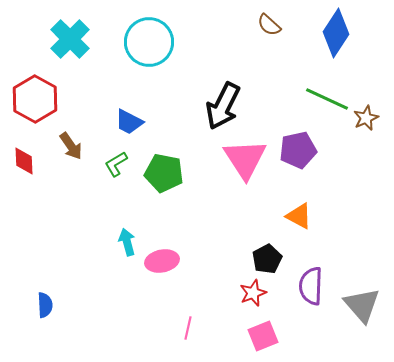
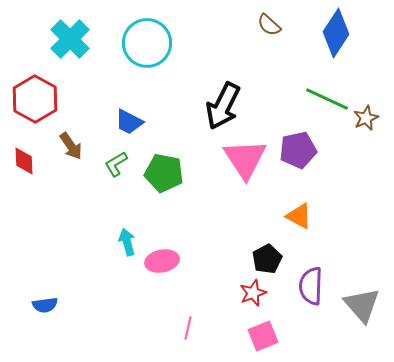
cyan circle: moved 2 px left, 1 px down
blue semicircle: rotated 85 degrees clockwise
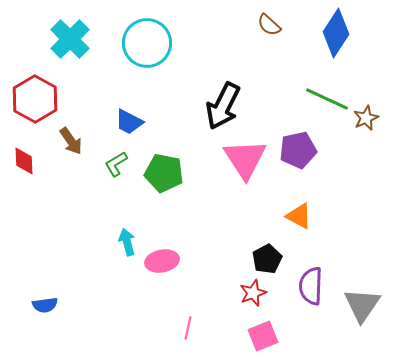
brown arrow: moved 5 px up
gray triangle: rotated 15 degrees clockwise
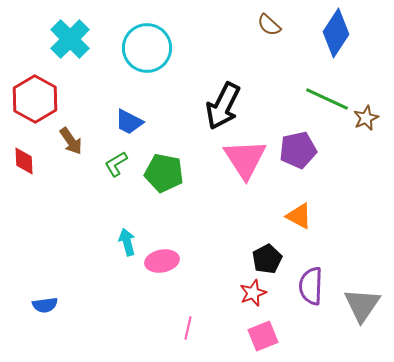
cyan circle: moved 5 px down
